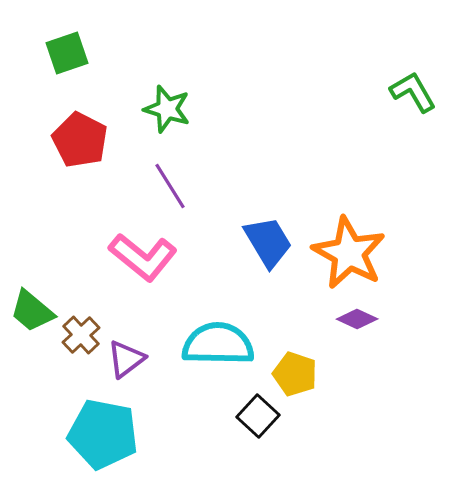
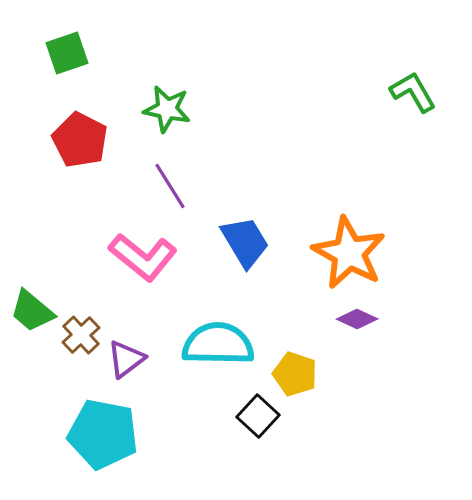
green star: rotated 6 degrees counterclockwise
blue trapezoid: moved 23 px left
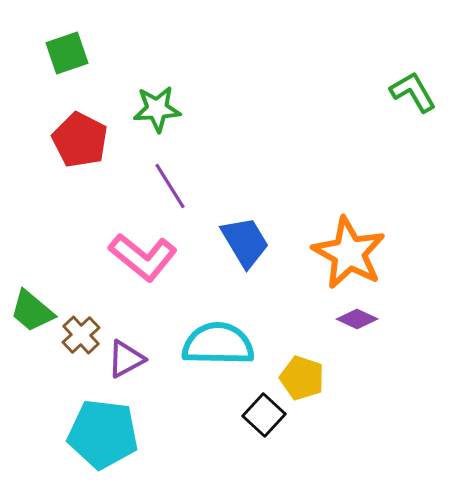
green star: moved 10 px left; rotated 15 degrees counterclockwise
purple triangle: rotated 9 degrees clockwise
yellow pentagon: moved 7 px right, 4 px down
black square: moved 6 px right, 1 px up
cyan pentagon: rotated 4 degrees counterclockwise
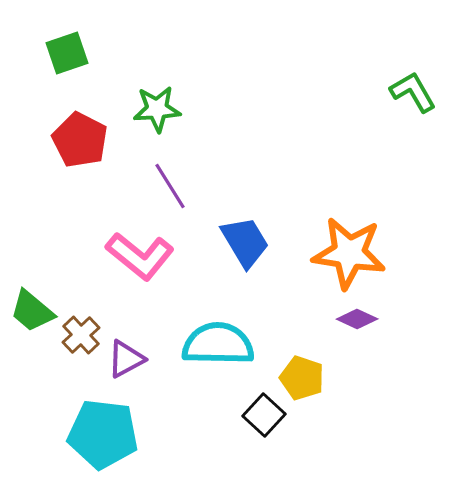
orange star: rotated 20 degrees counterclockwise
pink L-shape: moved 3 px left, 1 px up
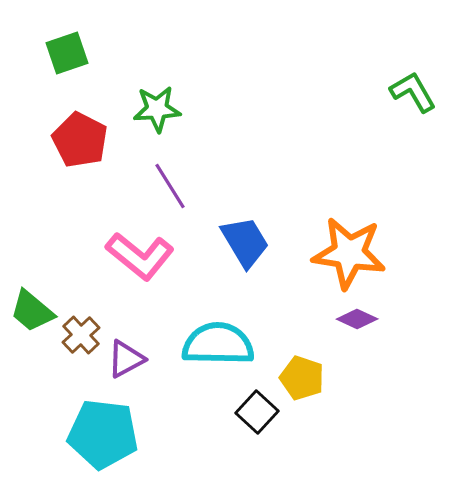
black square: moved 7 px left, 3 px up
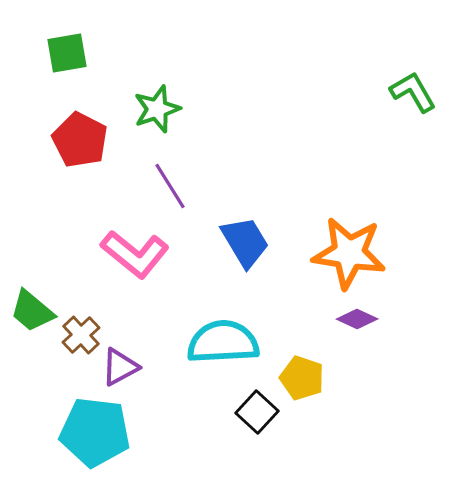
green square: rotated 9 degrees clockwise
green star: rotated 15 degrees counterclockwise
pink L-shape: moved 5 px left, 2 px up
cyan semicircle: moved 5 px right, 2 px up; rotated 4 degrees counterclockwise
purple triangle: moved 6 px left, 8 px down
cyan pentagon: moved 8 px left, 2 px up
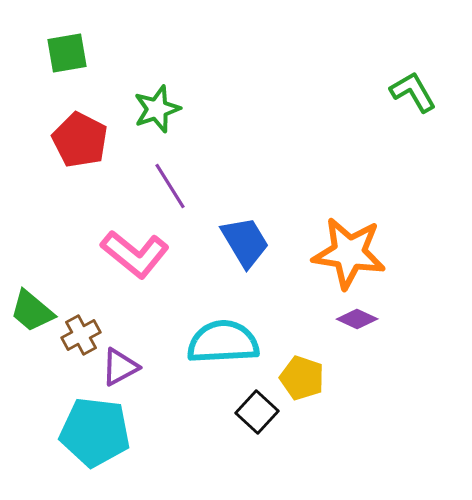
brown cross: rotated 15 degrees clockwise
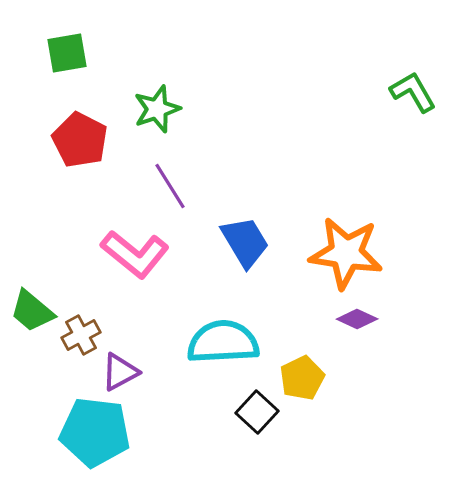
orange star: moved 3 px left
purple triangle: moved 5 px down
yellow pentagon: rotated 27 degrees clockwise
